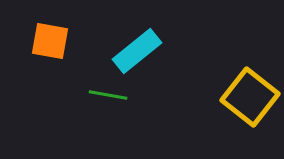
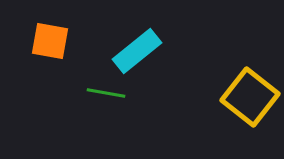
green line: moved 2 px left, 2 px up
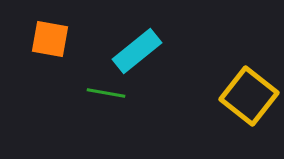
orange square: moved 2 px up
yellow square: moved 1 px left, 1 px up
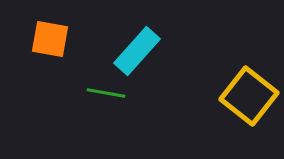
cyan rectangle: rotated 9 degrees counterclockwise
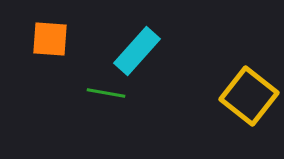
orange square: rotated 6 degrees counterclockwise
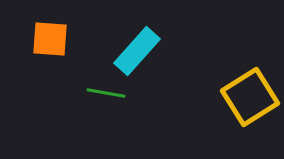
yellow square: moved 1 px right, 1 px down; rotated 20 degrees clockwise
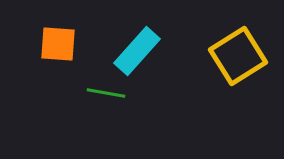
orange square: moved 8 px right, 5 px down
yellow square: moved 12 px left, 41 px up
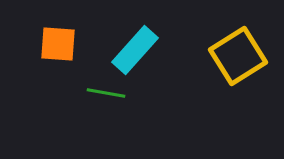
cyan rectangle: moved 2 px left, 1 px up
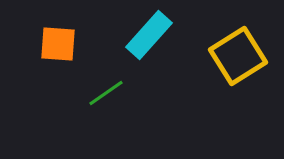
cyan rectangle: moved 14 px right, 15 px up
green line: rotated 45 degrees counterclockwise
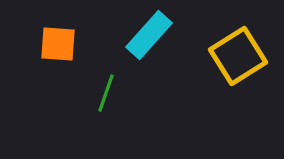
green line: rotated 36 degrees counterclockwise
